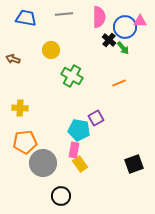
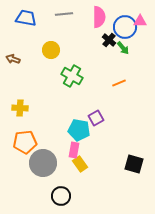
black square: rotated 36 degrees clockwise
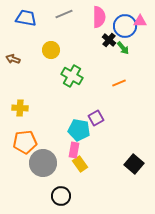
gray line: rotated 18 degrees counterclockwise
blue circle: moved 1 px up
black square: rotated 24 degrees clockwise
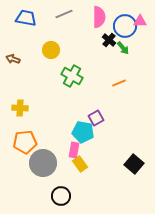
cyan pentagon: moved 4 px right, 2 px down
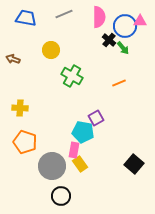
orange pentagon: rotated 25 degrees clockwise
gray circle: moved 9 px right, 3 px down
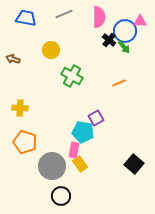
blue circle: moved 5 px down
green arrow: moved 1 px right, 1 px up
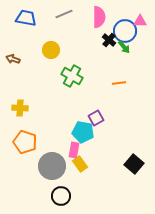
orange line: rotated 16 degrees clockwise
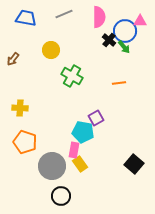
brown arrow: rotated 72 degrees counterclockwise
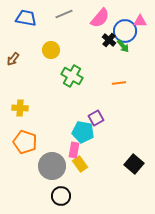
pink semicircle: moved 1 px right, 1 px down; rotated 40 degrees clockwise
green arrow: moved 1 px left, 1 px up
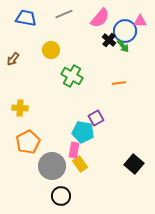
orange pentagon: moved 3 px right; rotated 25 degrees clockwise
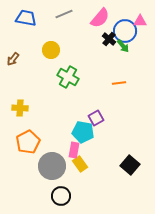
black cross: moved 1 px up
green cross: moved 4 px left, 1 px down
black square: moved 4 px left, 1 px down
